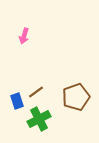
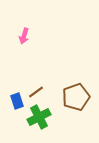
green cross: moved 2 px up
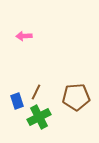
pink arrow: rotated 70 degrees clockwise
brown line: rotated 28 degrees counterclockwise
brown pentagon: rotated 16 degrees clockwise
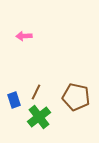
brown pentagon: rotated 16 degrees clockwise
blue rectangle: moved 3 px left, 1 px up
green cross: rotated 10 degrees counterclockwise
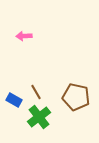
brown line: rotated 56 degrees counterclockwise
blue rectangle: rotated 42 degrees counterclockwise
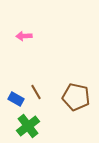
blue rectangle: moved 2 px right, 1 px up
green cross: moved 11 px left, 9 px down
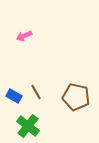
pink arrow: rotated 21 degrees counterclockwise
blue rectangle: moved 2 px left, 3 px up
green cross: rotated 15 degrees counterclockwise
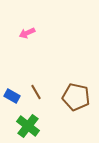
pink arrow: moved 3 px right, 3 px up
blue rectangle: moved 2 px left
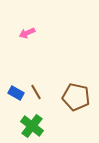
blue rectangle: moved 4 px right, 3 px up
green cross: moved 4 px right
